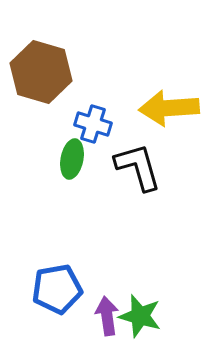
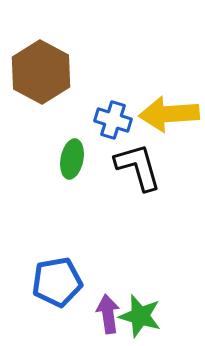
brown hexagon: rotated 12 degrees clockwise
yellow arrow: moved 6 px down
blue cross: moved 20 px right, 4 px up
blue pentagon: moved 7 px up
purple arrow: moved 1 px right, 2 px up
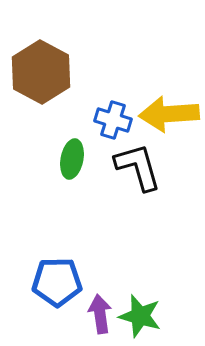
blue pentagon: rotated 9 degrees clockwise
purple arrow: moved 8 px left
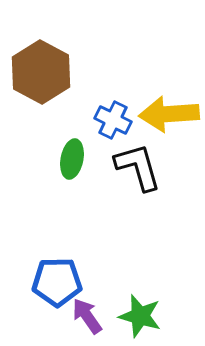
blue cross: rotated 9 degrees clockwise
purple arrow: moved 13 px left, 2 px down; rotated 27 degrees counterclockwise
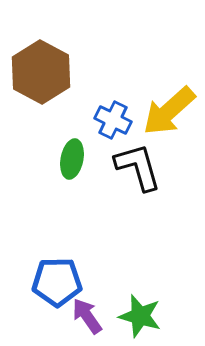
yellow arrow: moved 3 px up; rotated 38 degrees counterclockwise
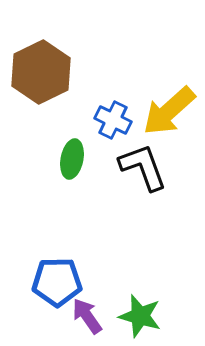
brown hexagon: rotated 6 degrees clockwise
black L-shape: moved 5 px right; rotated 4 degrees counterclockwise
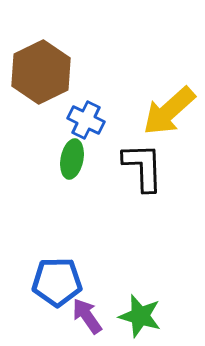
blue cross: moved 27 px left
black L-shape: rotated 18 degrees clockwise
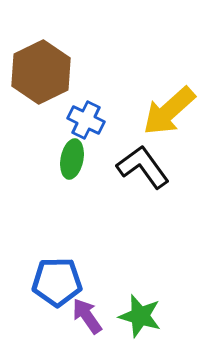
black L-shape: rotated 34 degrees counterclockwise
